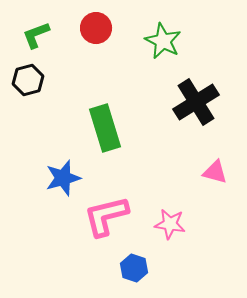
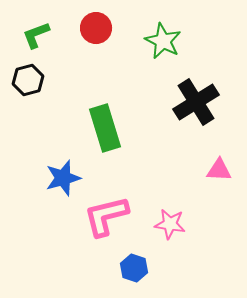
pink triangle: moved 4 px right, 2 px up; rotated 12 degrees counterclockwise
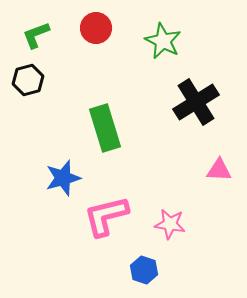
blue hexagon: moved 10 px right, 2 px down
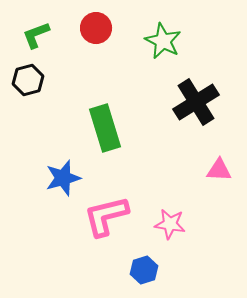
blue hexagon: rotated 24 degrees clockwise
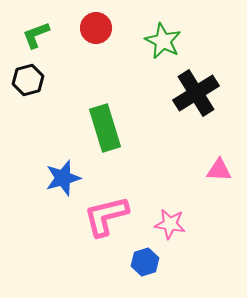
black cross: moved 9 px up
blue hexagon: moved 1 px right, 8 px up
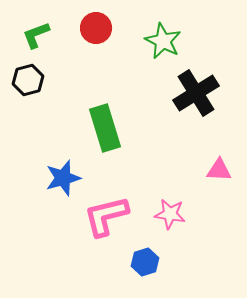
pink star: moved 10 px up
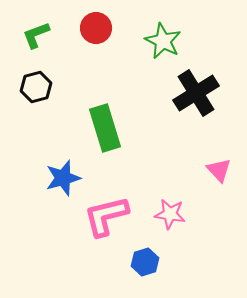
black hexagon: moved 8 px right, 7 px down
pink triangle: rotated 44 degrees clockwise
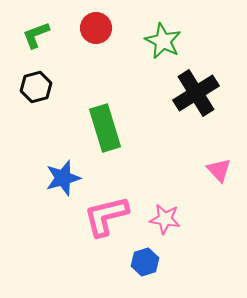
pink star: moved 5 px left, 5 px down
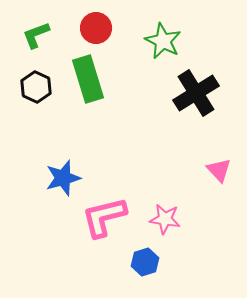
black hexagon: rotated 20 degrees counterclockwise
green rectangle: moved 17 px left, 49 px up
pink L-shape: moved 2 px left, 1 px down
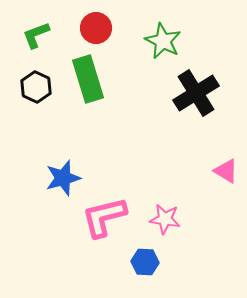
pink triangle: moved 7 px right, 1 px down; rotated 16 degrees counterclockwise
blue hexagon: rotated 20 degrees clockwise
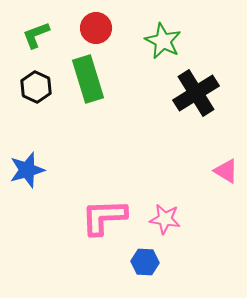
blue star: moved 36 px left, 8 px up
pink L-shape: rotated 12 degrees clockwise
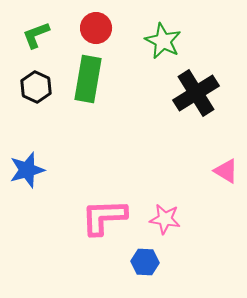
green rectangle: rotated 27 degrees clockwise
